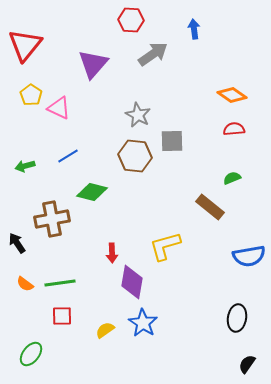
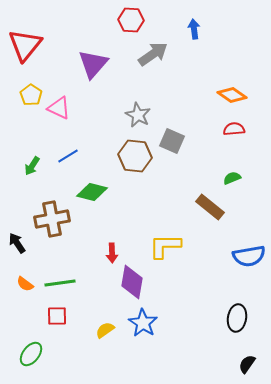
gray square: rotated 25 degrees clockwise
green arrow: moved 7 px right; rotated 42 degrees counterclockwise
yellow L-shape: rotated 16 degrees clockwise
red square: moved 5 px left
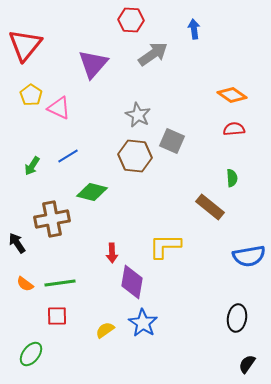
green semicircle: rotated 108 degrees clockwise
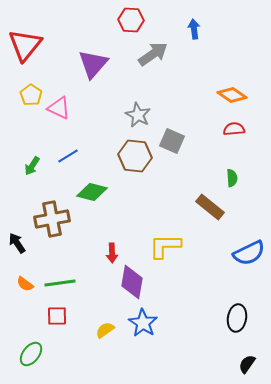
blue semicircle: moved 3 px up; rotated 16 degrees counterclockwise
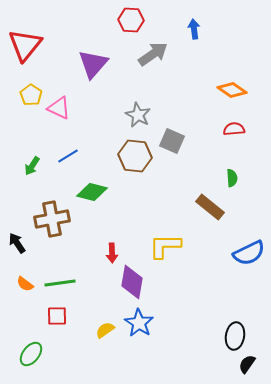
orange diamond: moved 5 px up
black ellipse: moved 2 px left, 18 px down
blue star: moved 4 px left
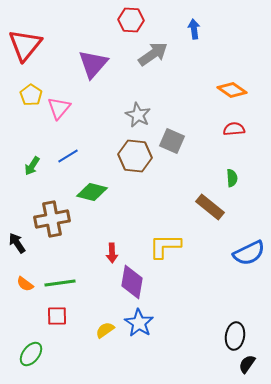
pink triangle: rotated 45 degrees clockwise
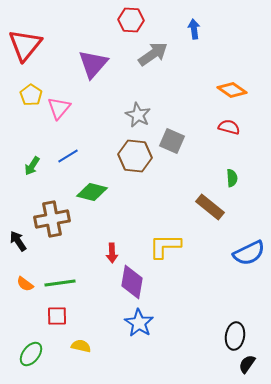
red semicircle: moved 5 px left, 2 px up; rotated 20 degrees clockwise
black arrow: moved 1 px right, 2 px up
yellow semicircle: moved 24 px left, 16 px down; rotated 48 degrees clockwise
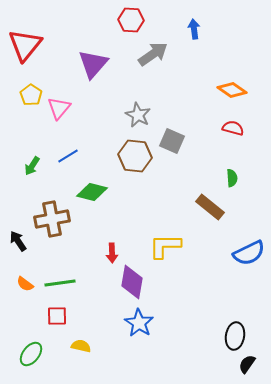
red semicircle: moved 4 px right, 1 px down
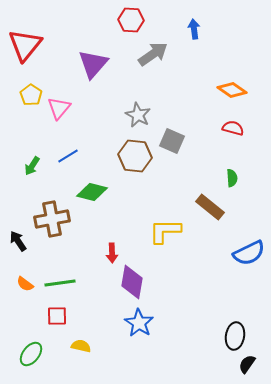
yellow L-shape: moved 15 px up
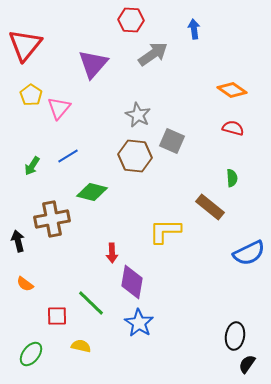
black arrow: rotated 20 degrees clockwise
green line: moved 31 px right, 20 px down; rotated 52 degrees clockwise
